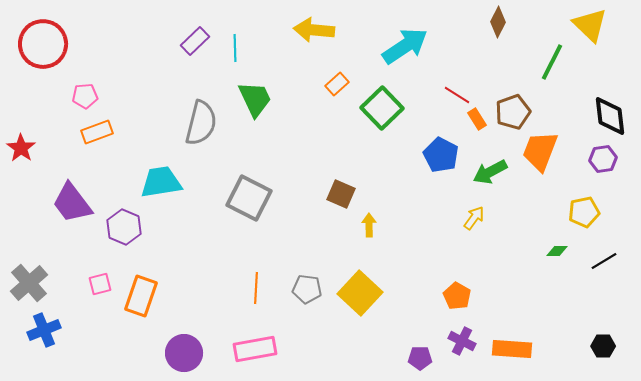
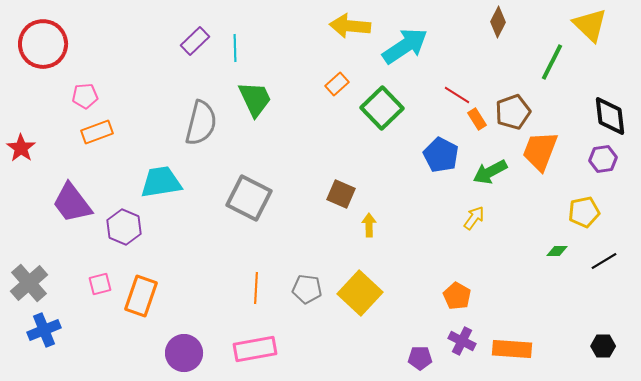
yellow arrow at (314, 30): moved 36 px right, 4 px up
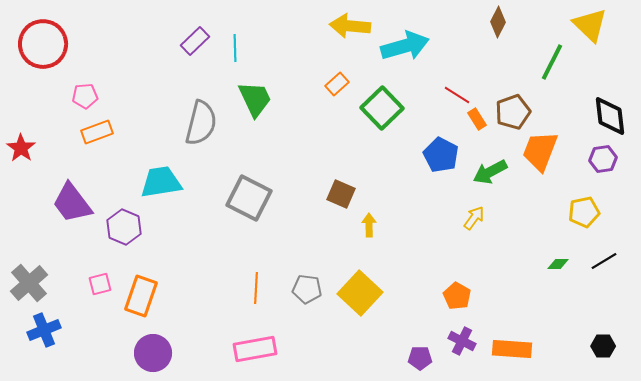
cyan arrow at (405, 46): rotated 18 degrees clockwise
green diamond at (557, 251): moved 1 px right, 13 px down
purple circle at (184, 353): moved 31 px left
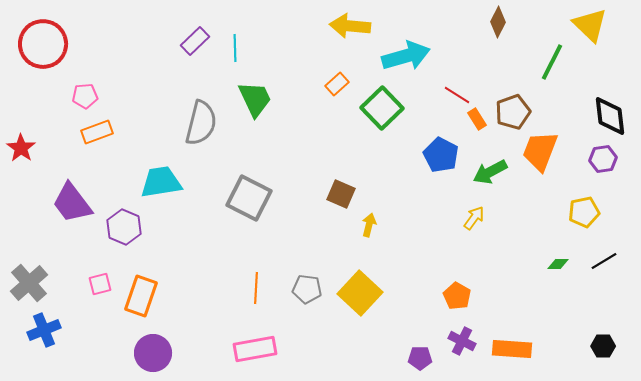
cyan arrow at (405, 46): moved 1 px right, 10 px down
yellow arrow at (369, 225): rotated 15 degrees clockwise
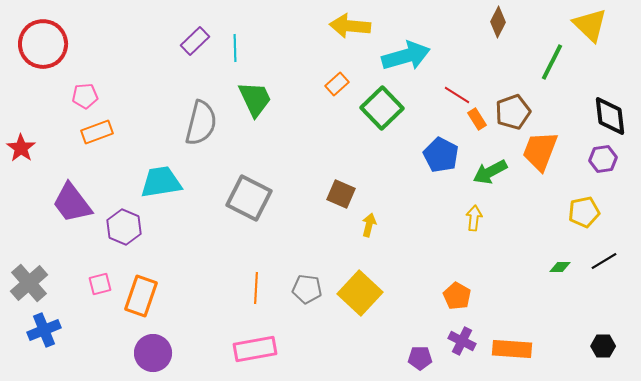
yellow arrow at (474, 218): rotated 30 degrees counterclockwise
green diamond at (558, 264): moved 2 px right, 3 px down
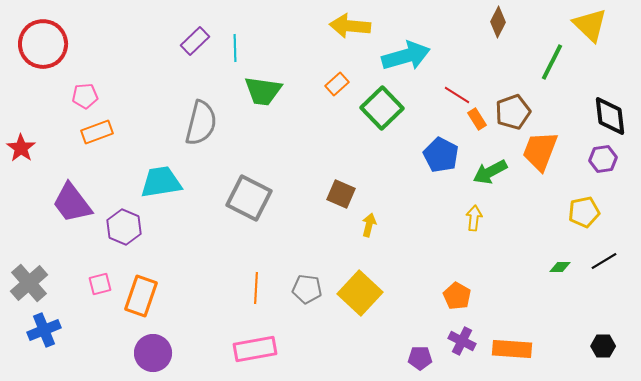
green trapezoid at (255, 99): moved 8 px right, 8 px up; rotated 123 degrees clockwise
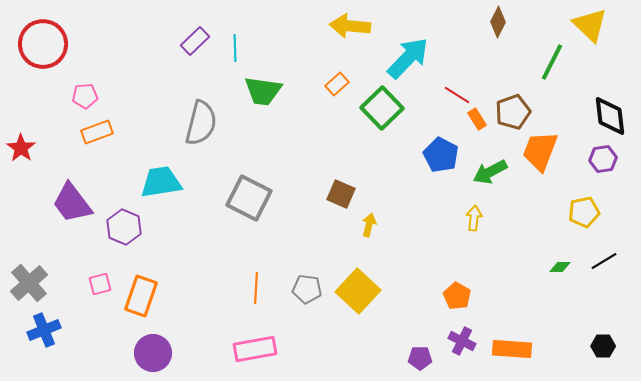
cyan arrow at (406, 56): moved 2 px right, 2 px down; rotated 30 degrees counterclockwise
yellow square at (360, 293): moved 2 px left, 2 px up
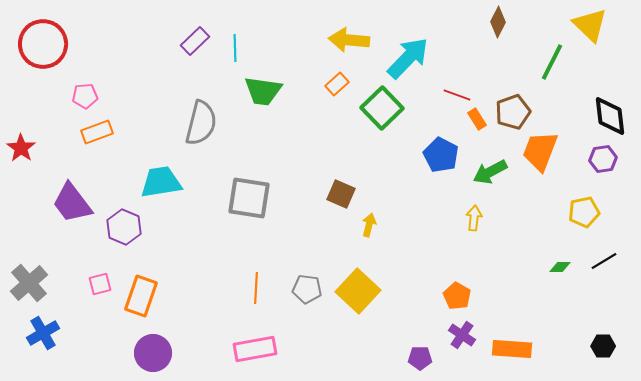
yellow arrow at (350, 26): moved 1 px left, 14 px down
red line at (457, 95): rotated 12 degrees counterclockwise
gray square at (249, 198): rotated 18 degrees counterclockwise
blue cross at (44, 330): moved 1 px left, 3 px down; rotated 8 degrees counterclockwise
purple cross at (462, 341): moved 6 px up; rotated 8 degrees clockwise
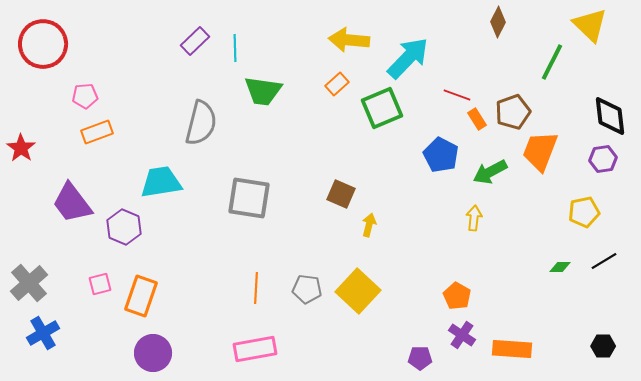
green square at (382, 108): rotated 21 degrees clockwise
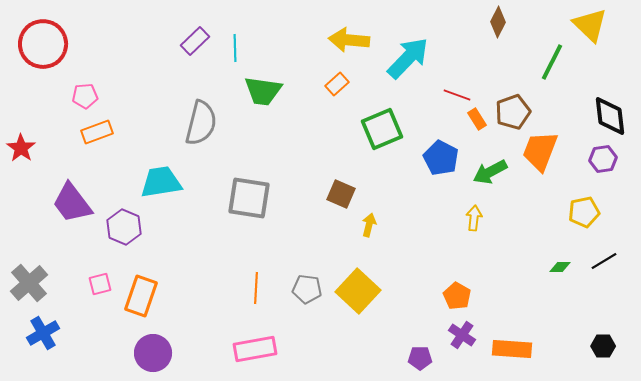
green square at (382, 108): moved 21 px down
blue pentagon at (441, 155): moved 3 px down
